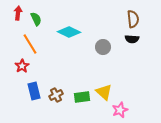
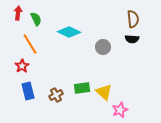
blue rectangle: moved 6 px left
green rectangle: moved 9 px up
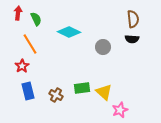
brown cross: rotated 32 degrees counterclockwise
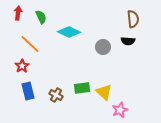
green semicircle: moved 5 px right, 2 px up
black semicircle: moved 4 px left, 2 px down
orange line: rotated 15 degrees counterclockwise
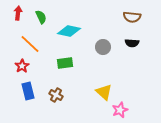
brown semicircle: moved 1 px left, 2 px up; rotated 102 degrees clockwise
cyan diamond: moved 1 px up; rotated 15 degrees counterclockwise
black semicircle: moved 4 px right, 2 px down
green rectangle: moved 17 px left, 25 px up
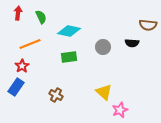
brown semicircle: moved 16 px right, 8 px down
orange line: rotated 65 degrees counterclockwise
green rectangle: moved 4 px right, 6 px up
blue rectangle: moved 12 px left, 4 px up; rotated 48 degrees clockwise
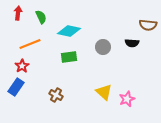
pink star: moved 7 px right, 11 px up
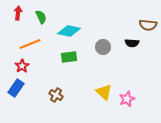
blue rectangle: moved 1 px down
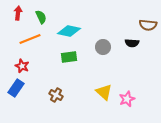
orange line: moved 5 px up
red star: rotated 16 degrees counterclockwise
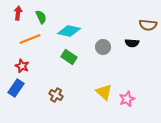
green rectangle: rotated 42 degrees clockwise
